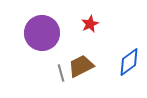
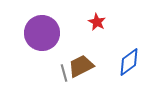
red star: moved 7 px right, 2 px up; rotated 18 degrees counterclockwise
gray line: moved 3 px right
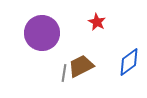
gray line: rotated 24 degrees clockwise
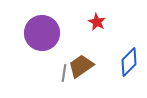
blue diamond: rotated 8 degrees counterclockwise
brown trapezoid: rotated 8 degrees counterclockwise
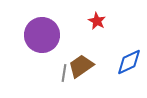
red star: moved 1 px up
purple circle: moved 2 px down
blue diamond: rotated 20 degrees clockwise
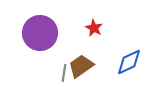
red star: moved 3 px left, 7 px down
purple circle: moved 2 px left, 2 px up
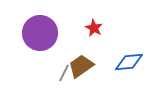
blue diamond: rotated 20 degrees clockwise
gray line: rotated 18 degrees clockwise
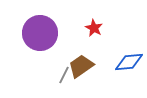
gray line: moved 2 px down
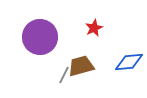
red star: rotated 18 degrees clockwise
purple circle: moved 4 px down
brown trapezoid: rotated 20 degrees clockwise
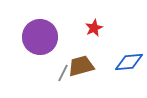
gray line: moved 1 px left, 2 px up
